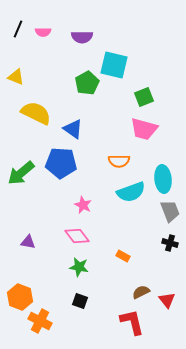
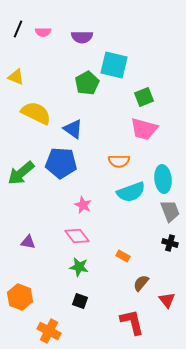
brown semicircle: moved 9 px up; rotated 24 degrees counterclockwise
orange cross: moved 9 px right, 10 px down
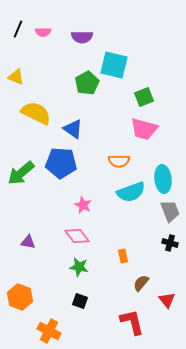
orange rectangle: rotated 48 degrees clockwise
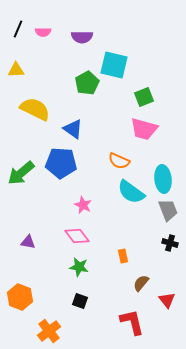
yellow triangle: moved 7 px up; rotated 24 degrees counterclockwise
yellow semicircle: moved 1 px left, 4 px up
orange semicircle: rotated 25 degrees clockwise
cyan semicircle: rotated 56 degrees clockwise
gray trapezoid: moved 2 px left, 1 px up
orange cross: rotated 25 degrees clockwise
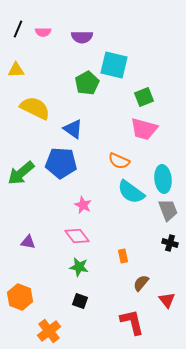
yellow semicircle: moved 1 px up
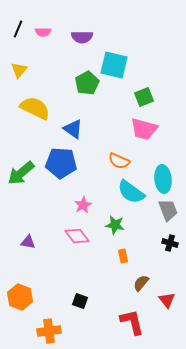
yellow triangle: moved 3 px right; rotated 48 degrees counterclockwise
pink star: rotated 18 degrees clockwise
green star: moved 36 px right, 42 px up
orange cross: rotated 30 degrees clockwise
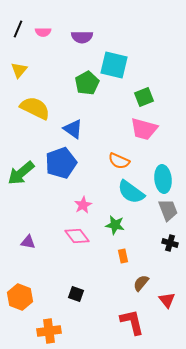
blue pentagon: rotated 24 degrees counterclockwise
black square: moved 4 px left, 7 px up
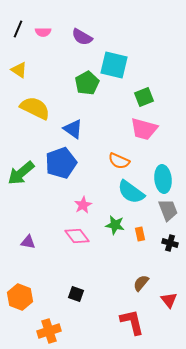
purple semicircle: rotated 30 degrees clockwise
yellow triangle: rotated 36 degrees counterclockwise
orange rectangle: moved 17 px right, 22 px up
red triangle: moved 2 px right
orange cross: rotated 10 degrees counterclockwise
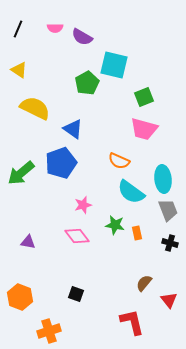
pink semicircle: moved 12 px right, 4 px up
pink star: rotated 12 degrees clockwise
orange rectangle: moved 3 px left, 1 px up
brown semicircle: moved 3 px right
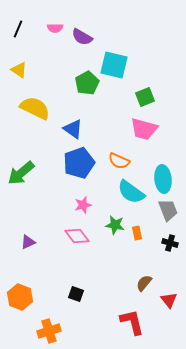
green square: moved 1 px right
blue pentagon: moved 18 px right
purple triangle: rotated 35 degrees counterclockwise
